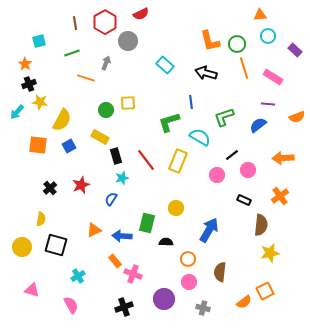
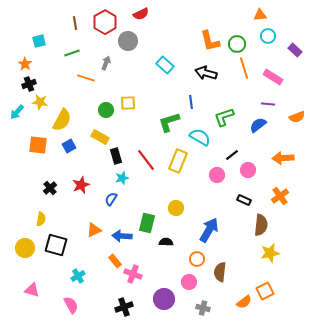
yellow circle at (22, 247): moved 3 px right, 1 px down
orange circle at (188, 259): moved 9 px right
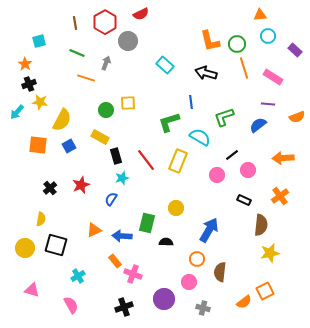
green line at (72, 53): moved 5 px right; rotated 42 degrees clockwise
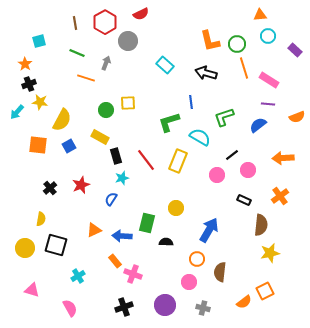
pink rectangle at (273, 77): moved 4 px left, 3 px down
purple circle at (164, 299): moved 1 px right, 6 px down
pink semicircle at (71, 305): moved 1 px left, 3 px down
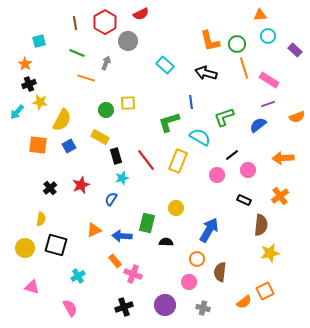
purple line at (268, 104): rotated 24 degrees counterclockwise
pink triangle at (32, 290): moved 3 px up
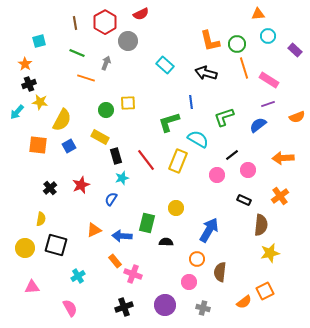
orange triangle at (260, 15): moved 2 px left, 1 px up
cyan semicircle at (200, 137): moved 2 px left, 2 px down
pink triangle at (32, 287): rotated 21 degrees counterclockwise
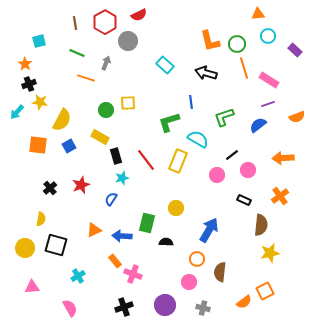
red semicircle at (141, 14): moved 2 px left, 1 px down
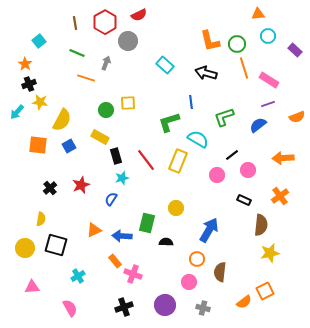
cyan square at (39, 41): rotated 24 degrees counterclockwise
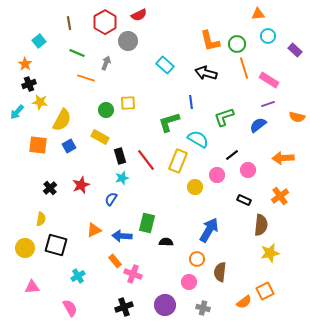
brown line at (75, 23): moved 6 px left
orange semicircle at (297, 117): rotated 35 degrees clockwise
black rectangle at (116, 156): moved 4 px right
yellow circle at (176, 208): moved 19 px right, 21 px up
